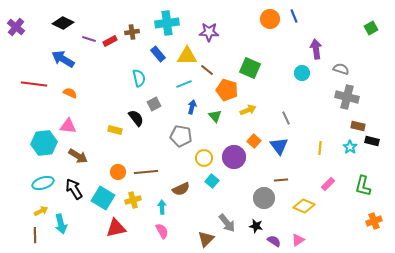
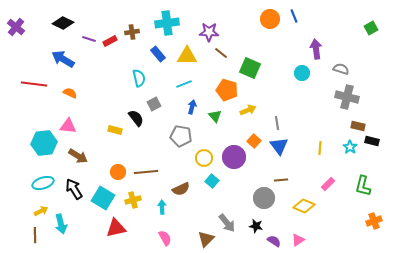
brown line at (207, 70): moved 14 px right, 17 px up
gray line at (286, 118): moved 9 px left, 5 px down; rotated 16 degrees clockwise
pink semicircle at (162, 231): moved 3 px right, 7 px down
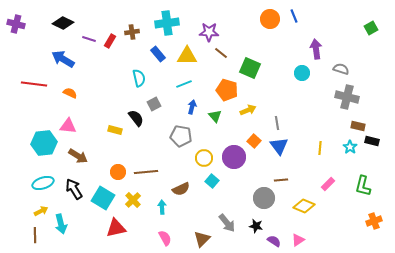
purple cross at (16, 27): moved 3 px up; rotated 24 degrees counterclockwise
red rectangle at (110, 41): rotated 32 degrees counterclockwise
yellow cross at (133, 200): rotated 28 degrees counterclockwise
brown triangle at (206, 239): moved 4 px left
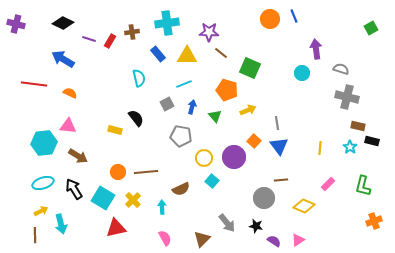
gray square at (154, 104): moved 13 px right
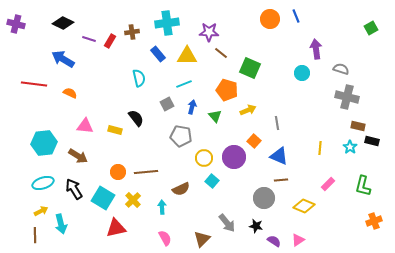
blue line at (294, 16): moved 2 px right
pink triangle at (68, 126): moved 17 px right
blue triangle at (279, 146): moved 10 px down; rotated 30 degrees counterclockwise
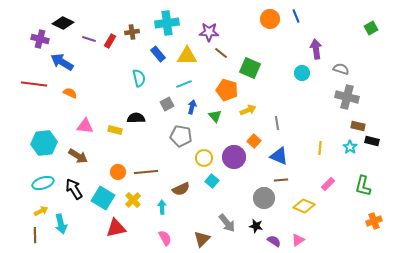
purple cross at (16, 24): moved 24 px right, 15 px down
blue arrow at (63, 59): moved 1 px left, 3 px down
black semicircle at (136, 118): rotated 54 degrees counterclockwise
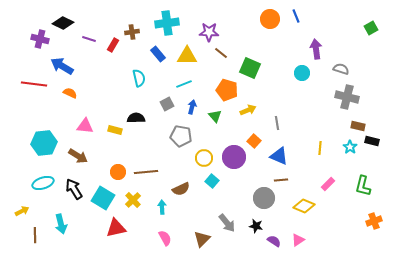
red rectangle at (110, 41): moved 3 px right, 4 px down
blue arrow at (62, 62): moved 4 px down
yellow arrow at (41, 211): moved 19 px left
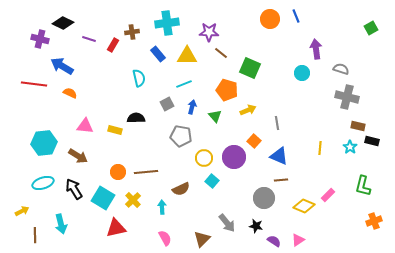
pink rectangle at (328, 184): moved 11 px down
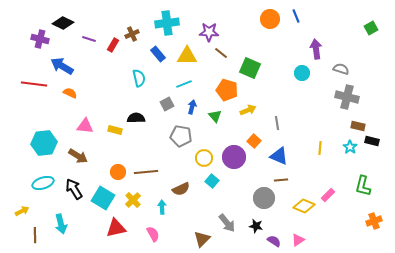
brown cross at (132, 32): moved 2 px down; rotated 16 degrees counterclockwise
pink semicircle at (165, 238): moved 12 px left, 4 px up
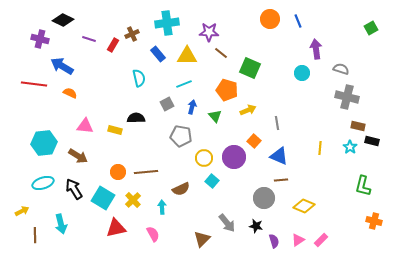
blue line at (296, 16): moved 2 px right, 5 px down
black diamond at (63, 23): moved 3 px up
pink rectangle at (328, 195): moved 7 px left, 45 px down
orange cross at (374, 221): rotated 35 degrees clockwise
purple semicircle at (274, 241): rotated 40 degrees clockwise
